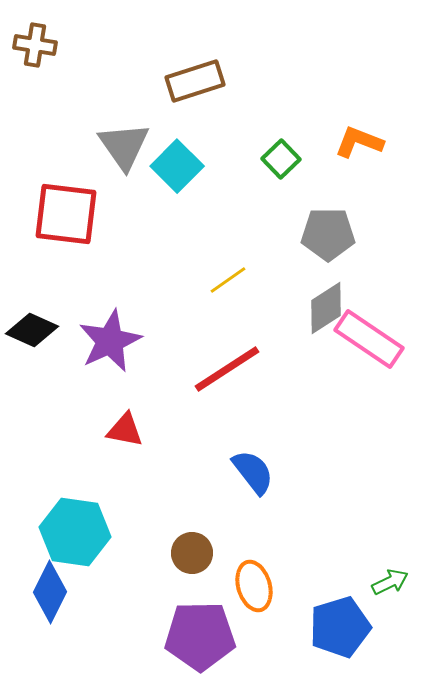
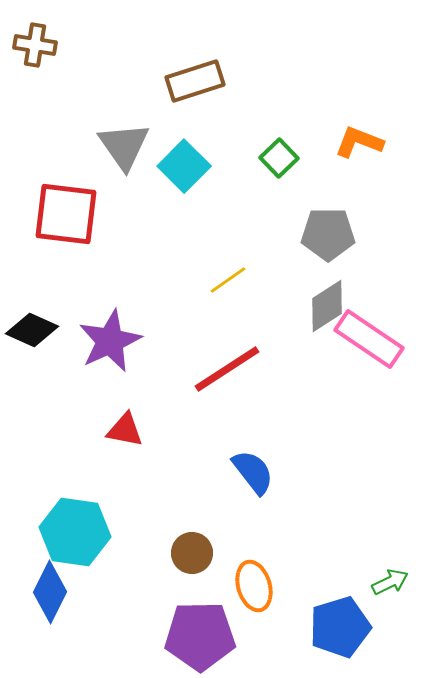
green square: moved 2 px left, 1 px up
cyan square: moved 7 px right
gray diamond: moved 1 px right, 2 px up
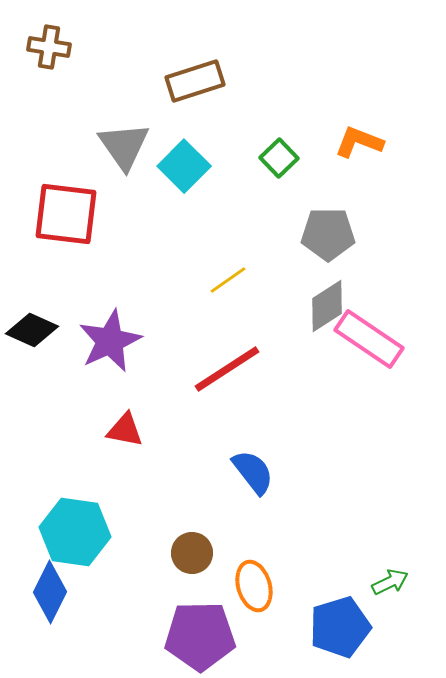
brown cross: moved 14 px right, 2 px down
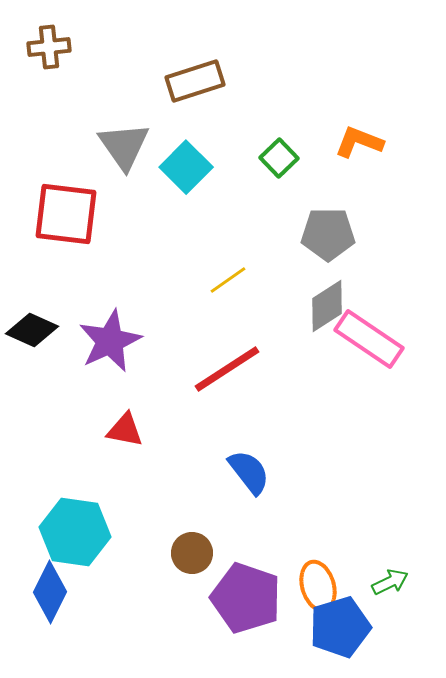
brown cross: rotated 15 degrees counterclockwise
cyan square: moved 2 px right, 1 px down
blue semicircle: moved 4 px left
orange ellipse: moved 64 px right
purple pentagon: moved 46 px right, 38 px up; rotated 20 degrees clockwise
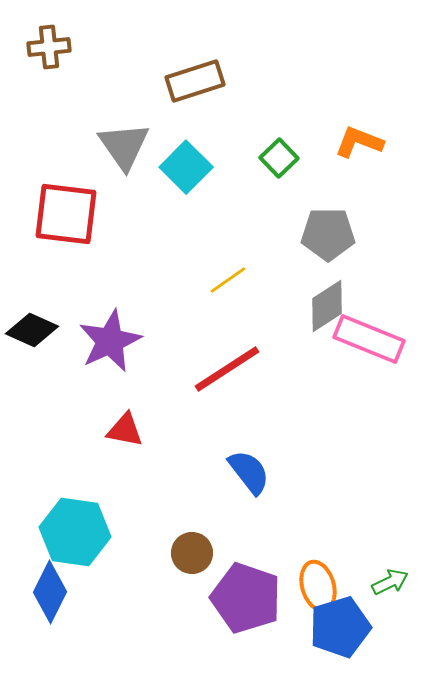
pink rectangle: rotated 12 degrees counterclockwise
